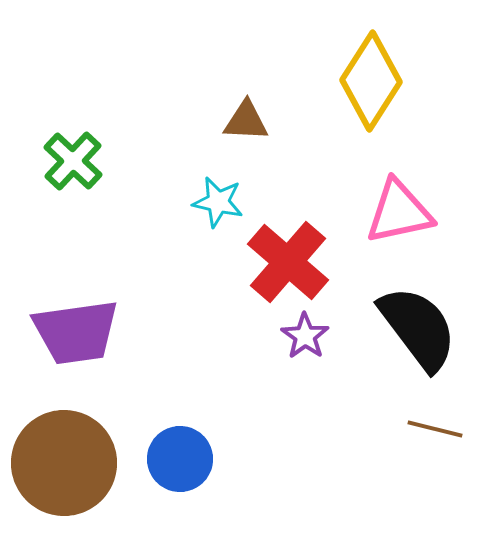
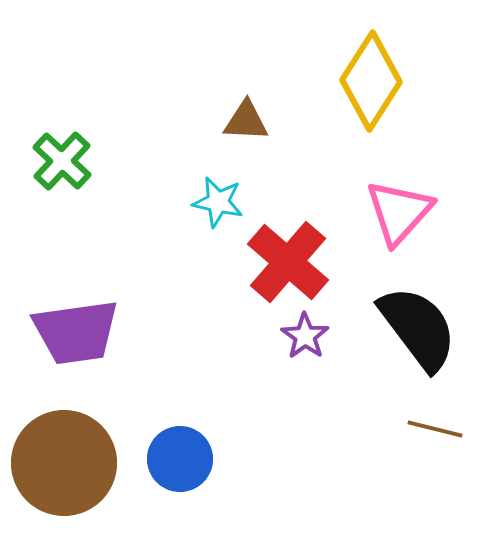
green cross: moved 11 px left
pink triangle: rotated 36 degrees counterclockwise
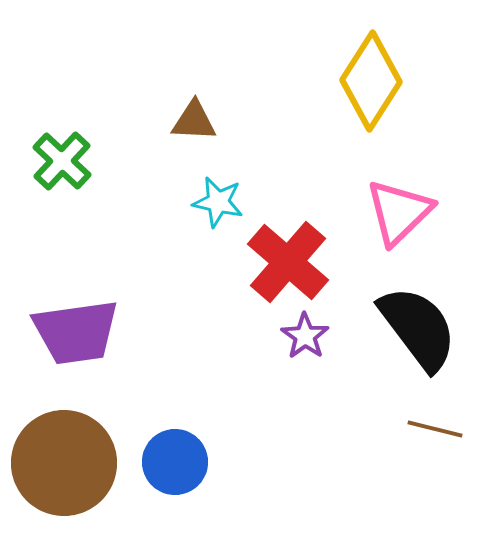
brown triangle: moved 52 px left
pink triangle: rotated 4 degrees clockwise
blue circle: moved 5 px left, 3 px down
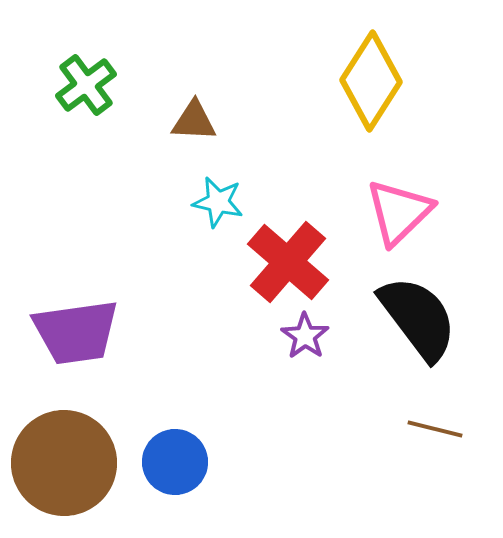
green cross: moved 24 px right, 76 px up; rotated 10 degrees clockwise
black semicircle: moved 10 px up
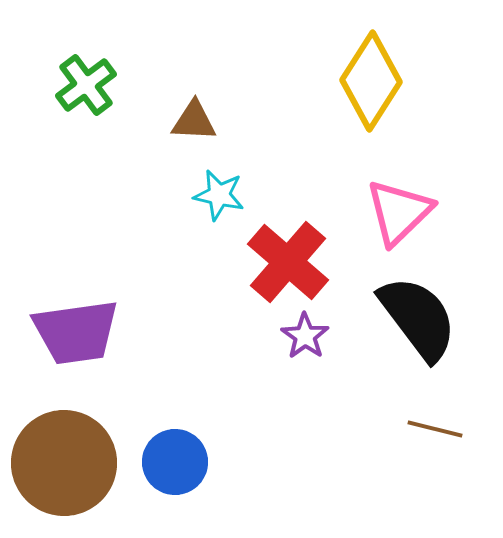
cyan star: moved 1 px right, 7 px up
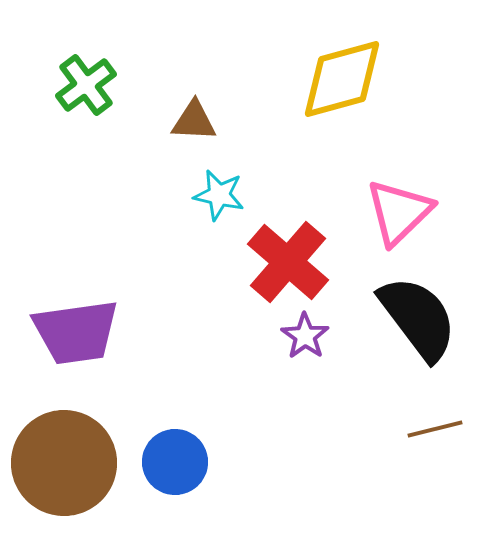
yellow diamond: moved 29 px left, 2 px up; rotated 42 degrees clockwise
brown line: rotated 28 degrees counterclockwise
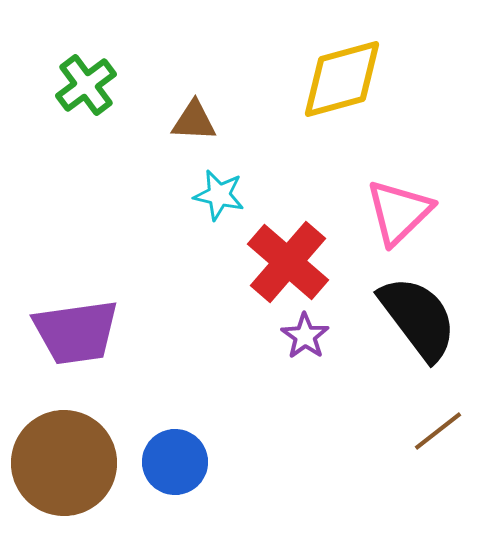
brown line: moved 3 px right, 2 px down; rotated 24 degrees counterclockwise
